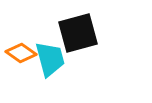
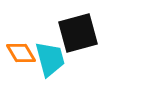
orange diamond: rotated 24 degrees clockwise
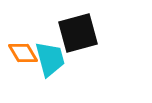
orange diamond: moved 2 px right
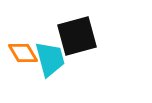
black square: moved 1 px left, 3 px down
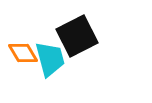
black square: rotated 12 degrees counterclockwise
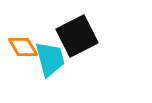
orange diamond: moved 6 px up
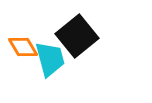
black square: rotated 12 degrees counterclockwise
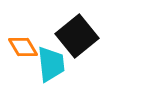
cyan trapezoid: moved 1 px right, 5 px down; rotated 9 degrees clockwise
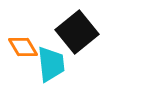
black square: moved 4 px up
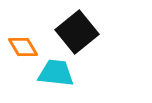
cyan trapezoid: moved 5 px right, 9 px down; rotated 78 degrees counterclockwise
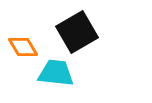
black square: rotated 9 degrees clockwise
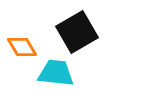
orange diamond: moved 1 px left
